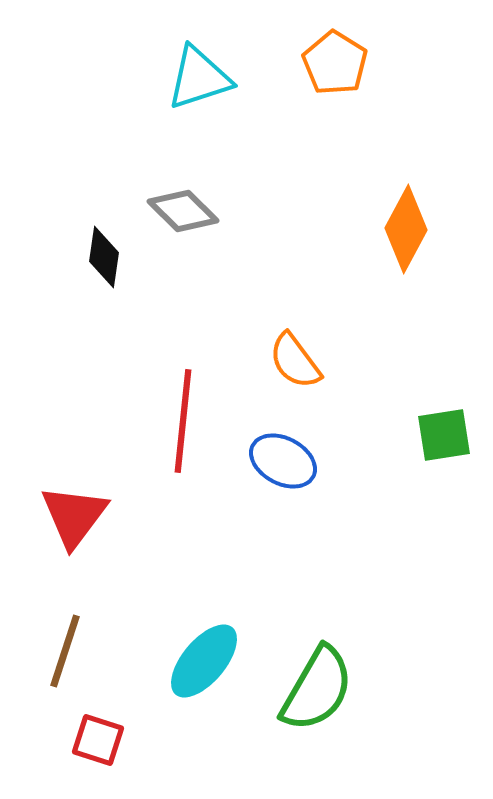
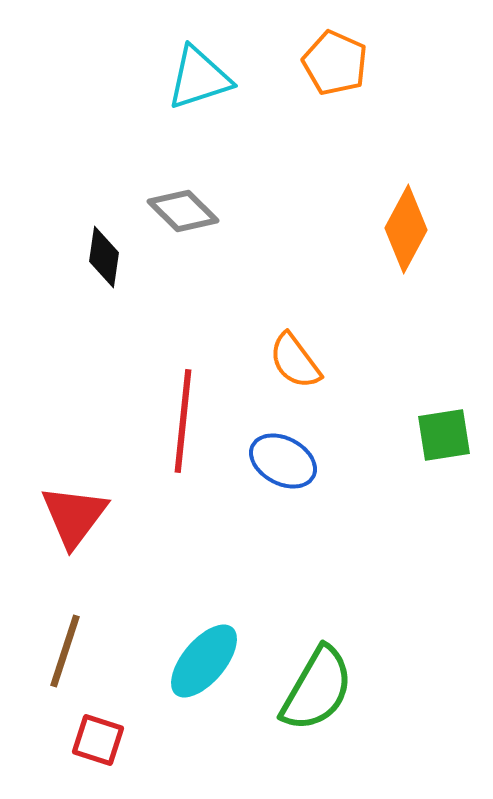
orange pentagon: rotated 8 degrees counterclockwise
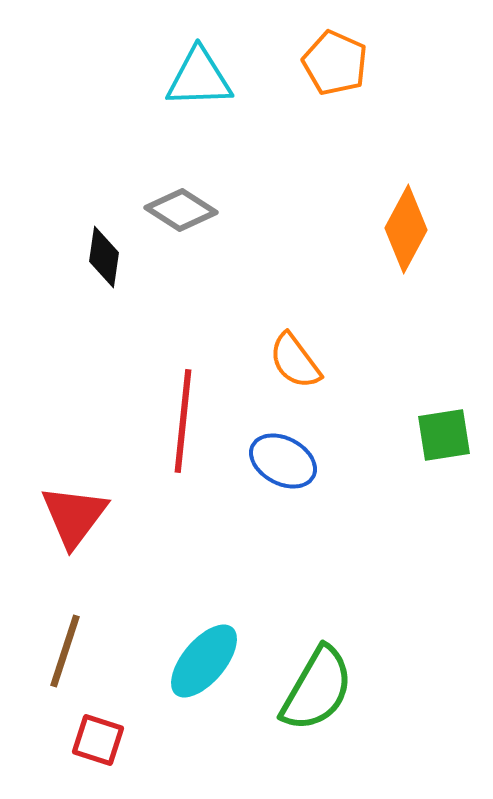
cyan triangle: rotated 16 degrees clockwise
gray diamond: moved 2 px left, 1 px up; rotated 12 degrees counterclockwise
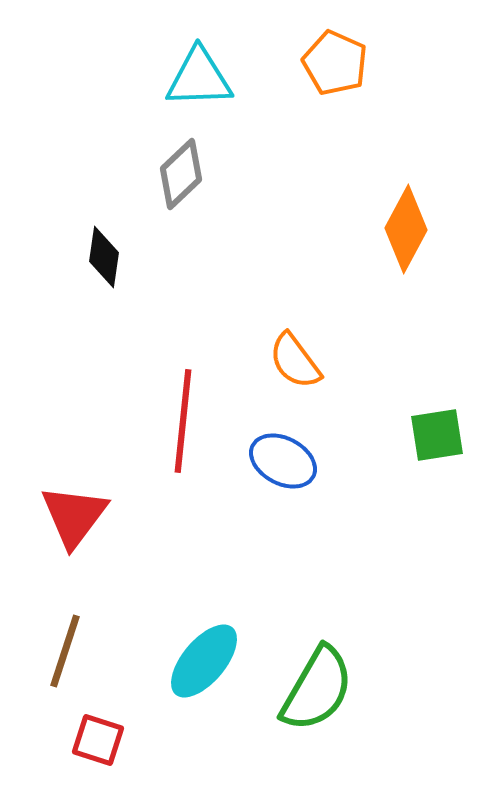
gray diamond: moved 36 px up; rotated 76 degrees counterclockwise
green square: moved 7 px left
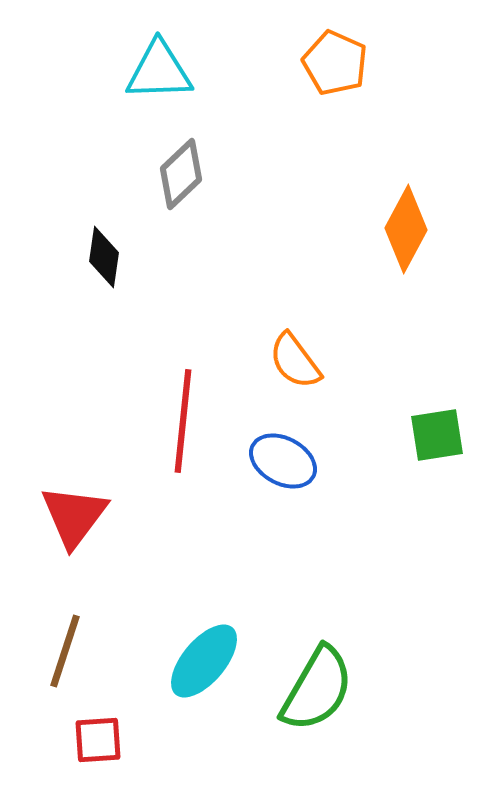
cyan triangle: moved 40 px left, 7 px up
red square: rotated 22 degrees counterclockwise
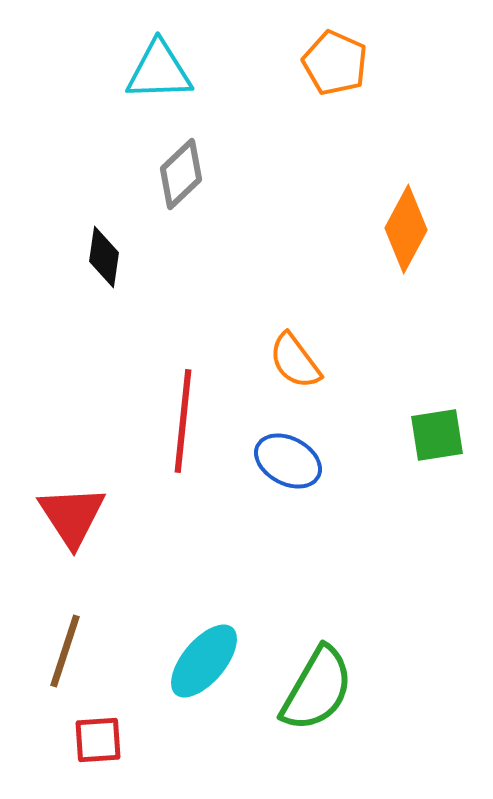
blue ellipse: moved 5 px right
red triangle: moved 2 px left; rotated 10 degrees counterclockwise
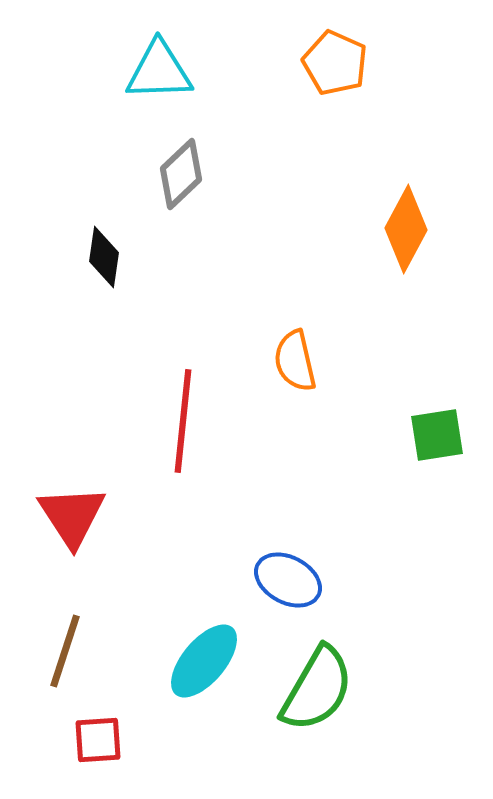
orange semicircle: rotated 24 degrees clockwise
blue ellipse: moved 119 px down
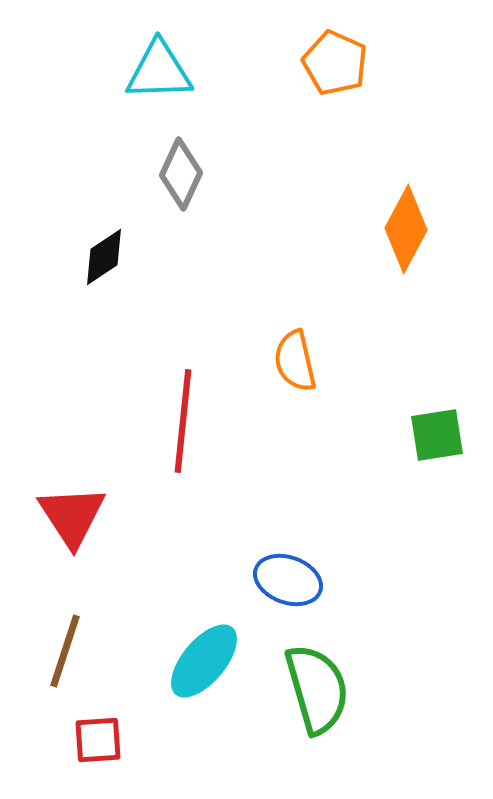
gray diamond: rotated 22 degrees counterclockwise
black diamond: rotated 48 degrees clockwise
blue ellipse: rotated 8 degrees counterclockwise
green semicircle: rotated 46 degrees counterclockwise
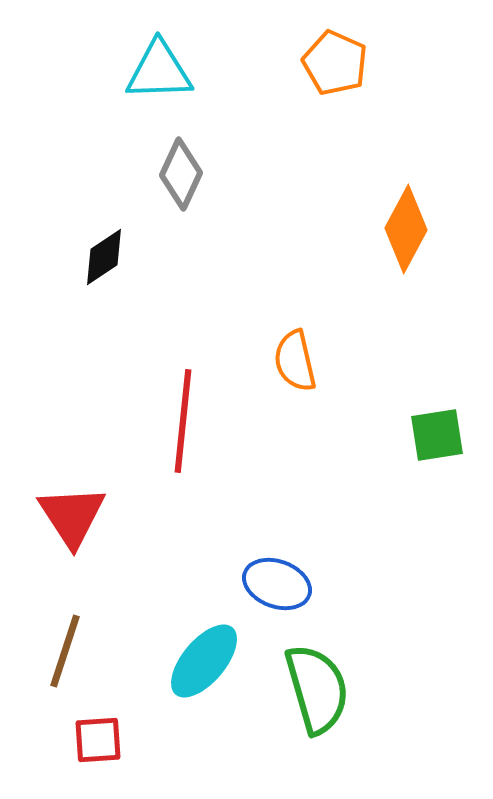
blue ellipse: moved 11 px left, 4 px down
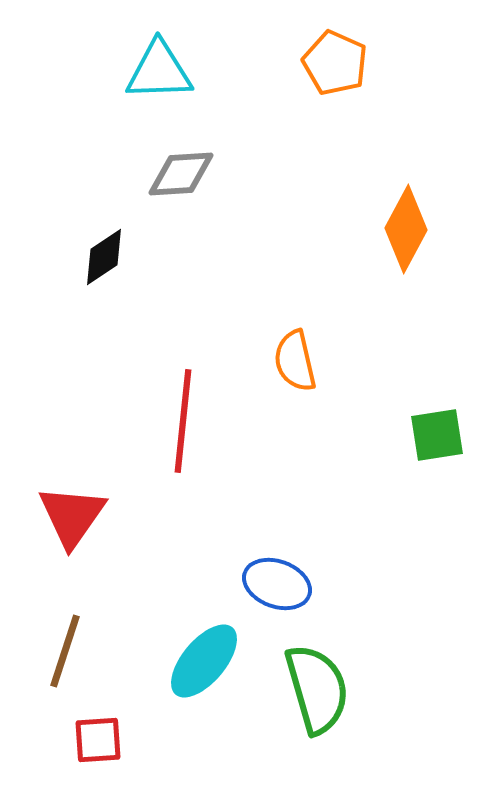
gray diamond: rotated 62 degrees clockwise
red triangle: rotated 8 degrees clockwise
